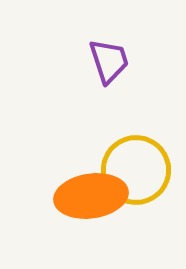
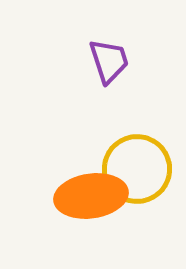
yellow circle: moved 1 px right, 1 px up
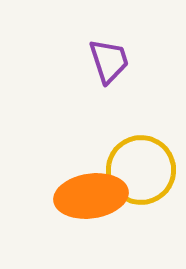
yellow circle: moved 4 px right, 1 px down
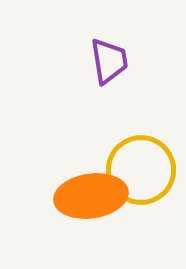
purple trapezoid: rotated 9 degrees clockwise
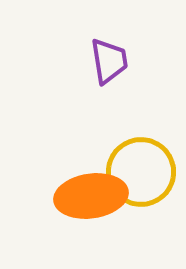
yellow circle: moved 2 px down
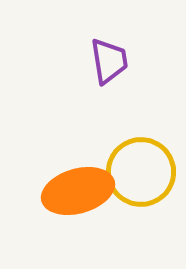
orange ellipse: moved 13 px left, 5 px up; rotated 8 degrees counterclockwise
